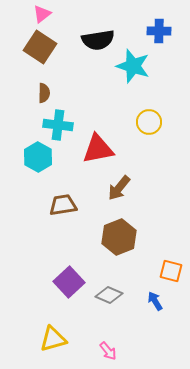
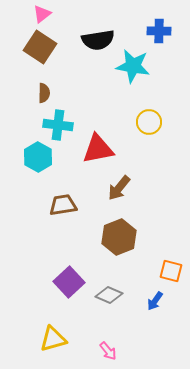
cyan star: rotated 8 degrees counterclockwise
blue arrow: rotated 114 degrees counterclockwise
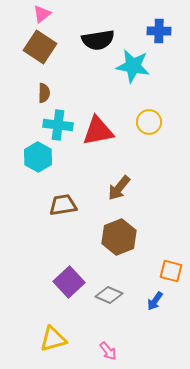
red triangle: moved 18 px up
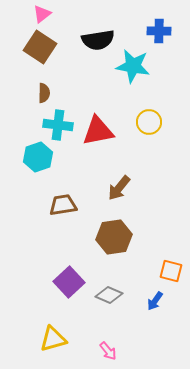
cyan hexagon: rotated 12 degrees clockwise
brown hexagon: moved 5 px left; rotated 12 degrees clockwise
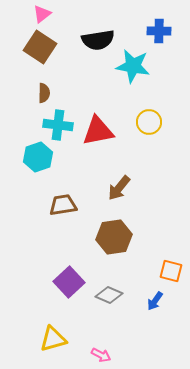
pink arrow: moved 7 px left, 4 px down; rotated 24 degrees counterclockwise
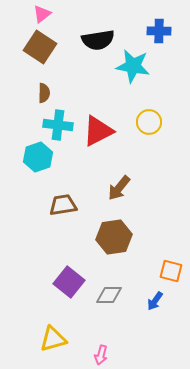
red triangle: rotated 16 degrees counterclockwise
purple square: rotated 8 degrees counterclockwise
gray diamond: rotated 24 degrees counterclockwise
pink arrow: rotated 78 degrees clockwise
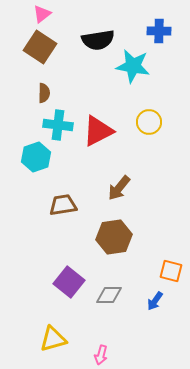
cyan hexagon: moved 2 px left
